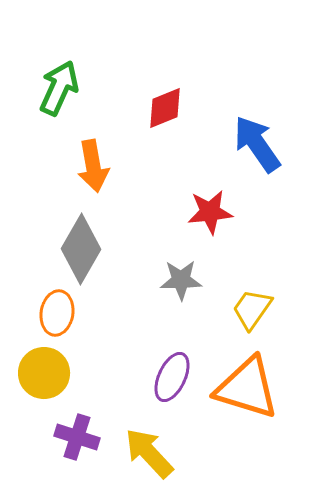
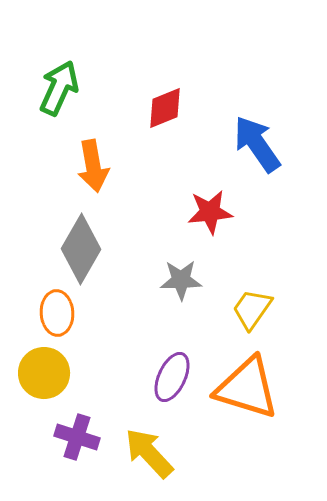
orange ellipse: rotated 12 degrees counterclockwise
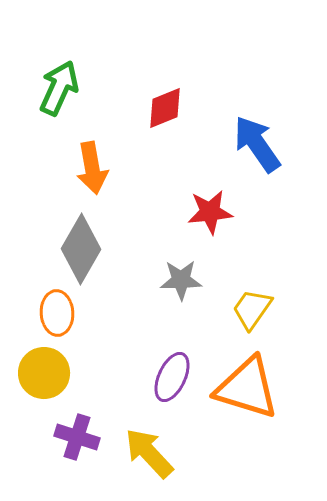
orange arrow: moved 1 px left, 2 px down
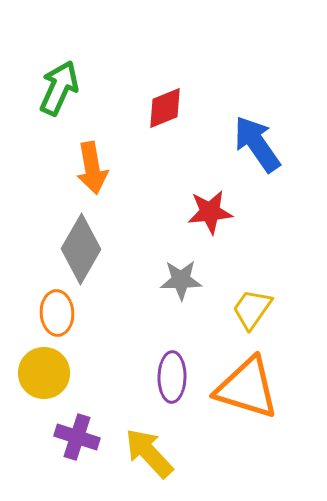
purple ellipse: rotated 24 degrees counterclockwise
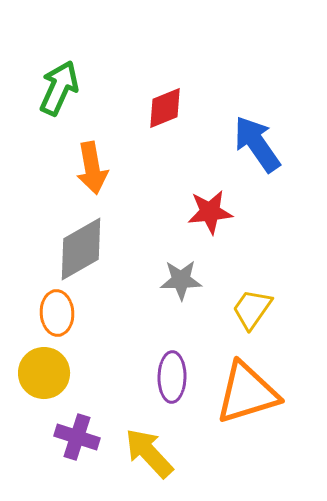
gray diamond: rotated 30 degrees clockwise
orange triangle: moved 5 px down; rotated 34 degrees counterclockwise
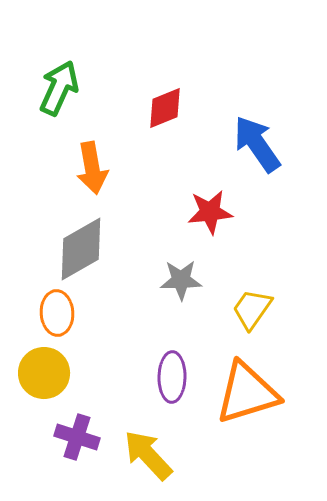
yellow arrow: moved 1 px left, 2 px down
